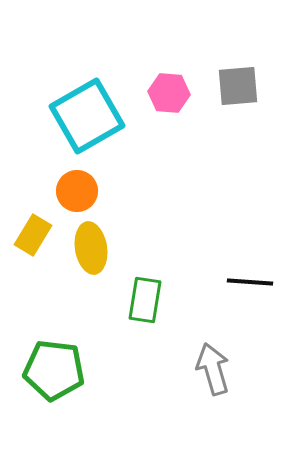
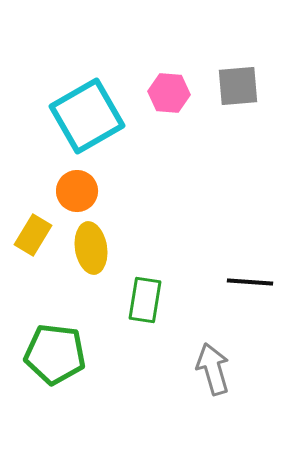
green pentagon: moved 1 px right, 16 px up
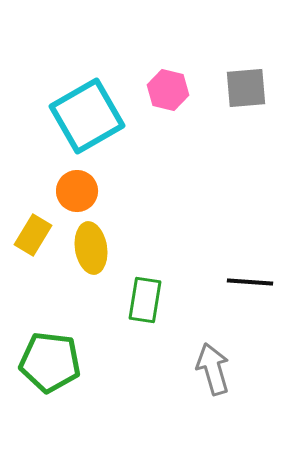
gray square: moved 8 px right, 2 px down
pink hexagon: moved 1 px left, 3 px up; rotated 9 degrees clockwise
green pentagon: moved 5 px left, 8 px down
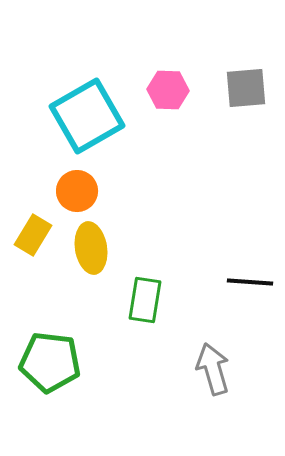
pink hexagon: rotated 12 degrees counterclockwise
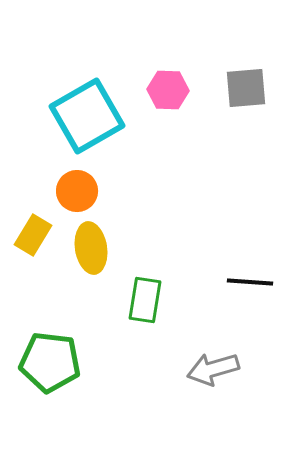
gray arrow: rotated 90 degrees counterclockwise
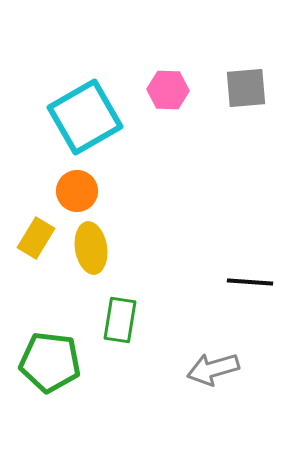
cyan square: moved 2 px left, 1 px down
yellow rectangle: moved 3 px right, 3 px down
green rectangle: moved 25 px left, 20 px down
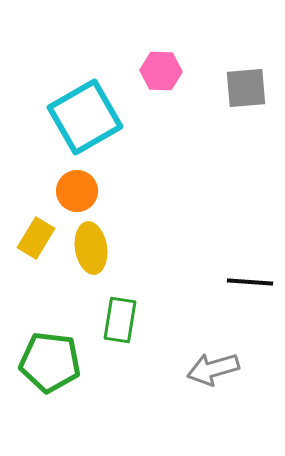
pink hexagon: moved 7 px left, 19 px up
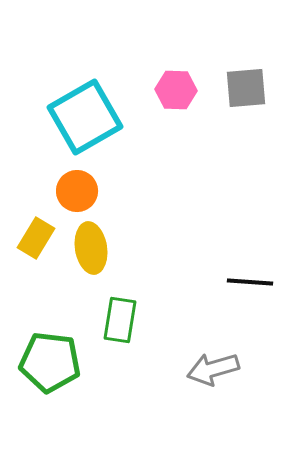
pink hexagon: moved 15 px right, 19 px down
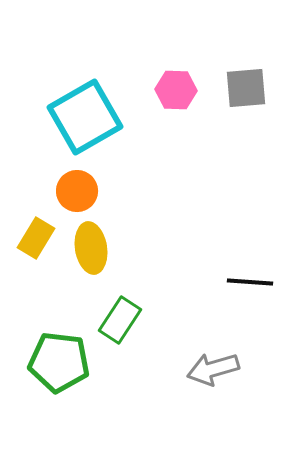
green rectangle: rotated 24 degrees clockwise
green pentagon: moved 9 px right
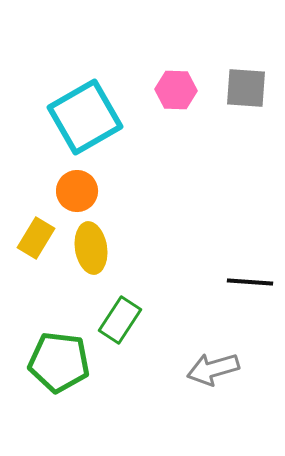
gray square: rotated 9 degrees clockwise
